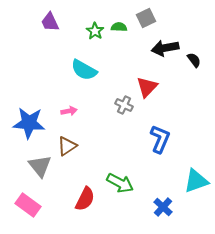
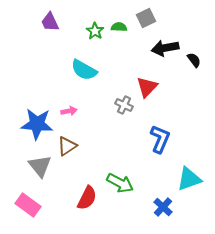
blue star: moved 8 px right, 1 px down
cyan triangle: moved 7 px left, 2 px up
red semicircle: moved 2 px right, 1 px up
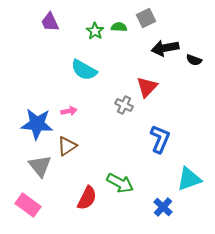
black semicircle: rotated 147 degrees clockwise
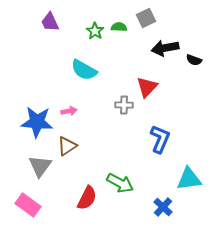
gray cross: rotated 24 degrees counterclockwise
blue star: moved 2 px up
gray triangle: rotated 15 degrees clockwise
cyan triangle: rotated 12 degrees clockwise
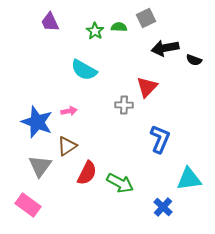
blue star: rotated 16 degrees clockwise
red semicircle: moved 25 px up
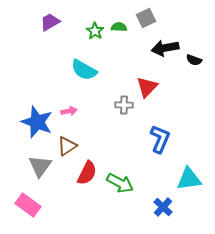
purple trapezoid: rotated 85 degrees clockwise
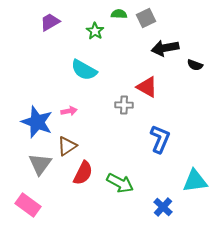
green semicircle: moved 13 px up
black semicircle: moved 1 px right, 5 px down
red triangle: rotated 45 degrees counterclockwise
gray triangle: moved 2 px up
red semicircle: moved 4 px left
cyan triangle: moved 6 px right, 2 px down
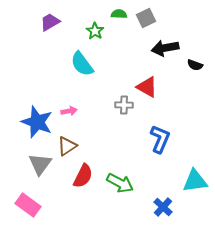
cyan semicircle: moved 2 px left, 6 px up; rotated 24 degrees clockwise
red semicircle: moved 3 px down
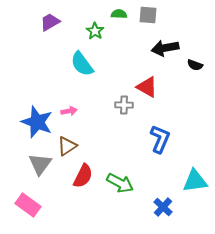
gray square: moved 2 px right, 3 px up; rotated 30 degrees clockwise
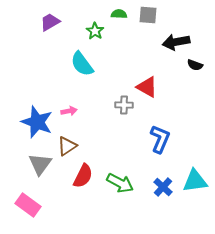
black arrow: moved 11 px right, 6 px up
blue cross: moved 20 px up
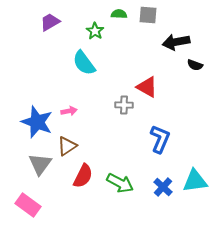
cyan semicircle: moved 2 px right, 1 px up
